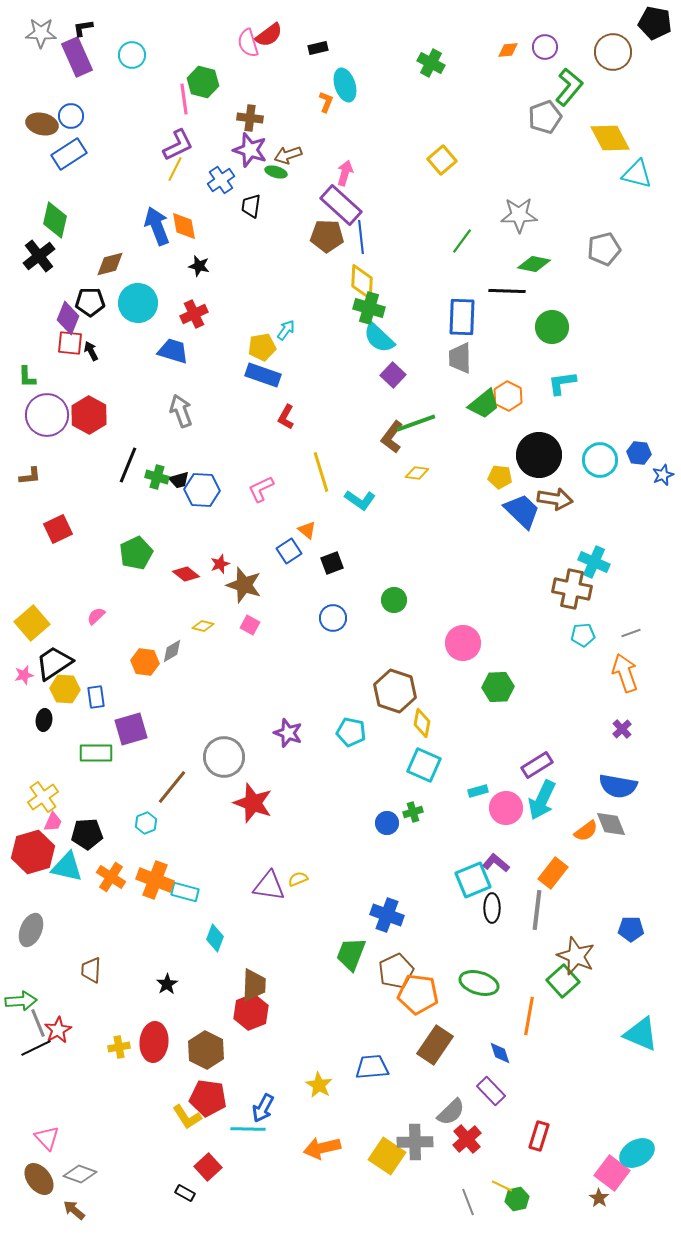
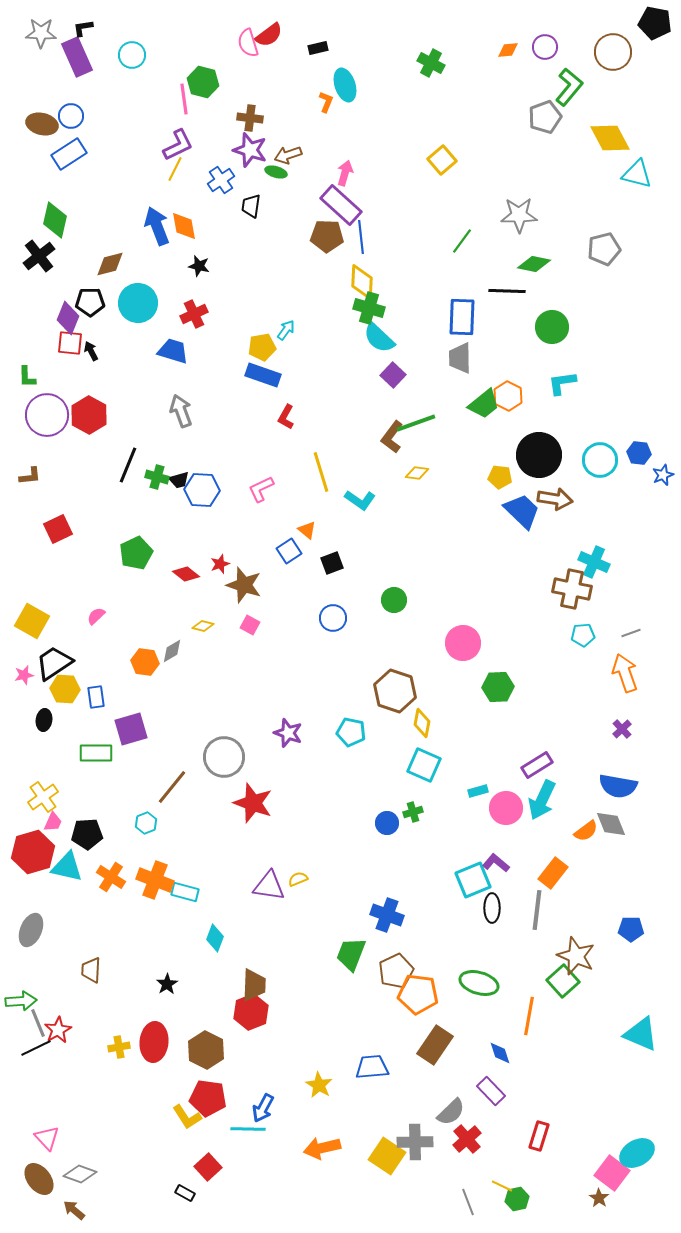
yellow square at (32, 623): moved 2 px up; rotated 20 degrees counterclockwise
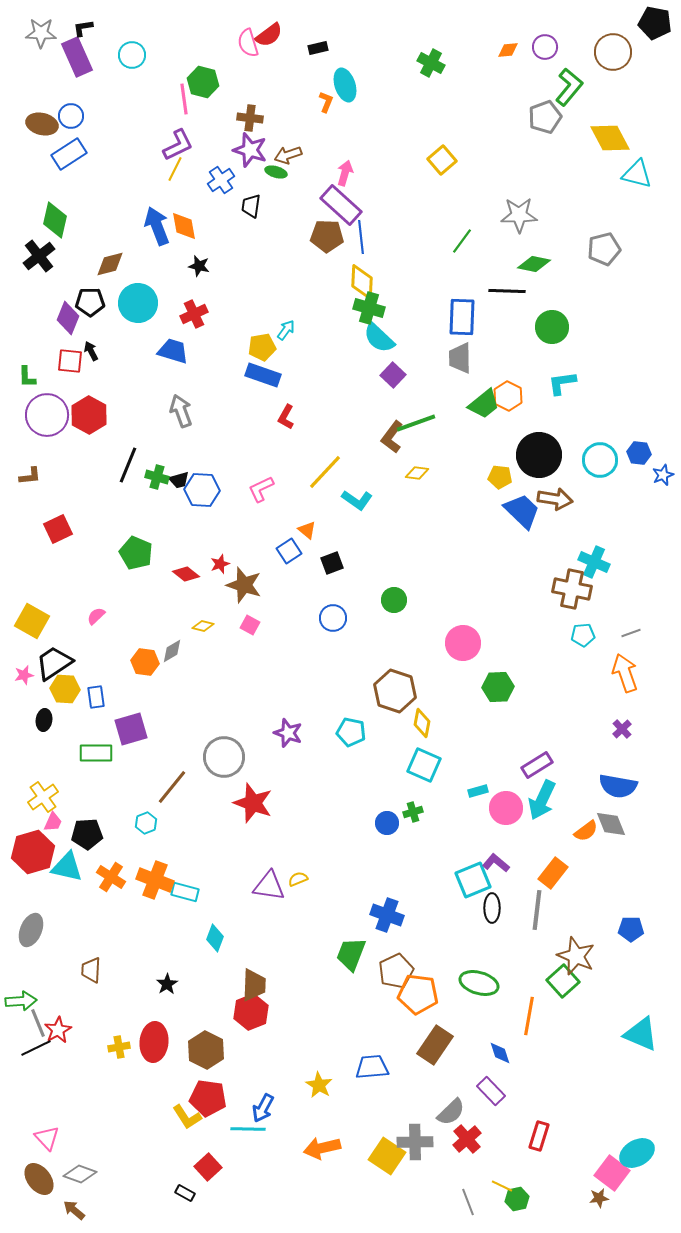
red square at (70, 343): moved 18 px down
yellow line at (321, 472): moved 4 px right; rotated 60 degrees clockwise
cyan L-shape at (360, 500): moved 3 px left
green pentagon at (136, 553): rotated 24 degrees counterclockwise
brown star at (599, 1198): rotated 30 degrees clockwise
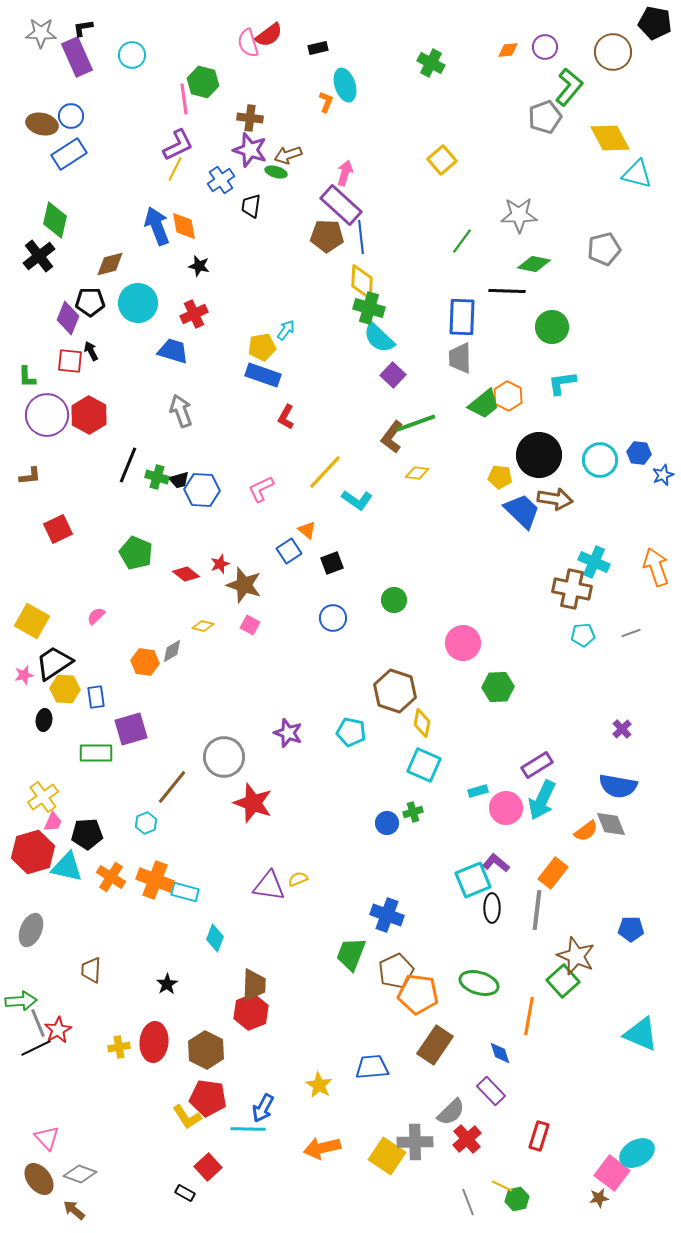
orange arrow at (625, 673): moved 31 px right, 106 px up
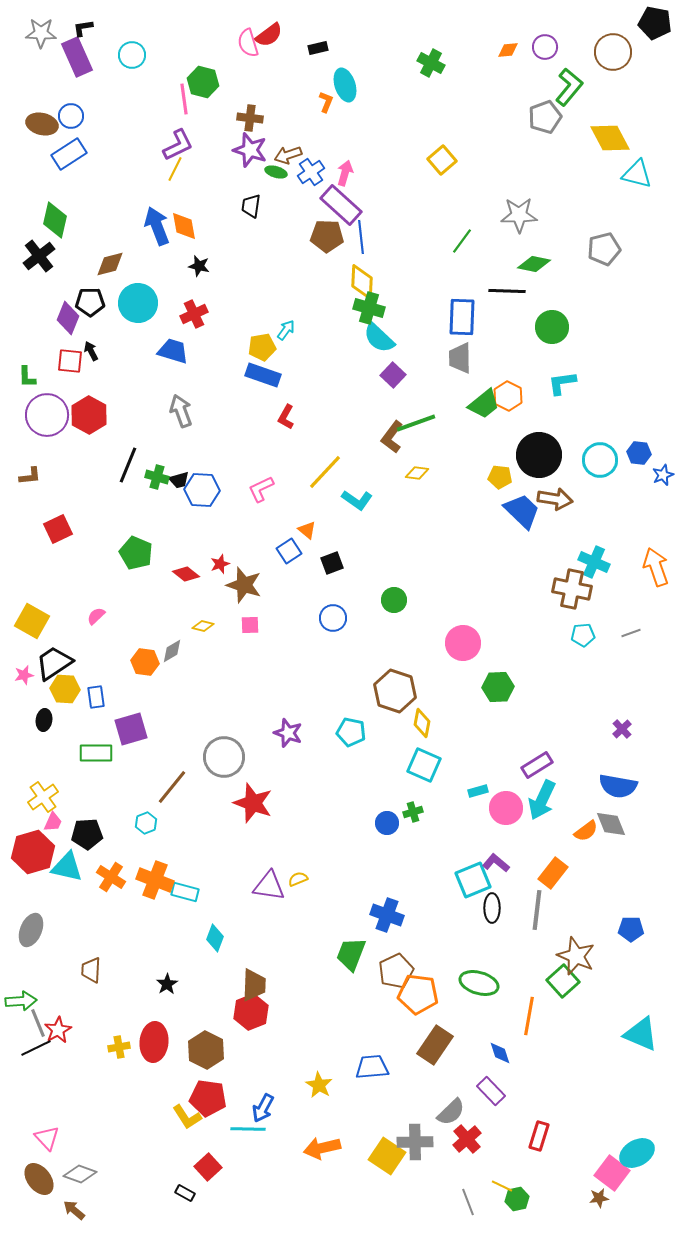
blue cross at (221, 180): moved 90 px right, 8 px up
pink square at (250, 625): rotated 30 degrees counterclockwise
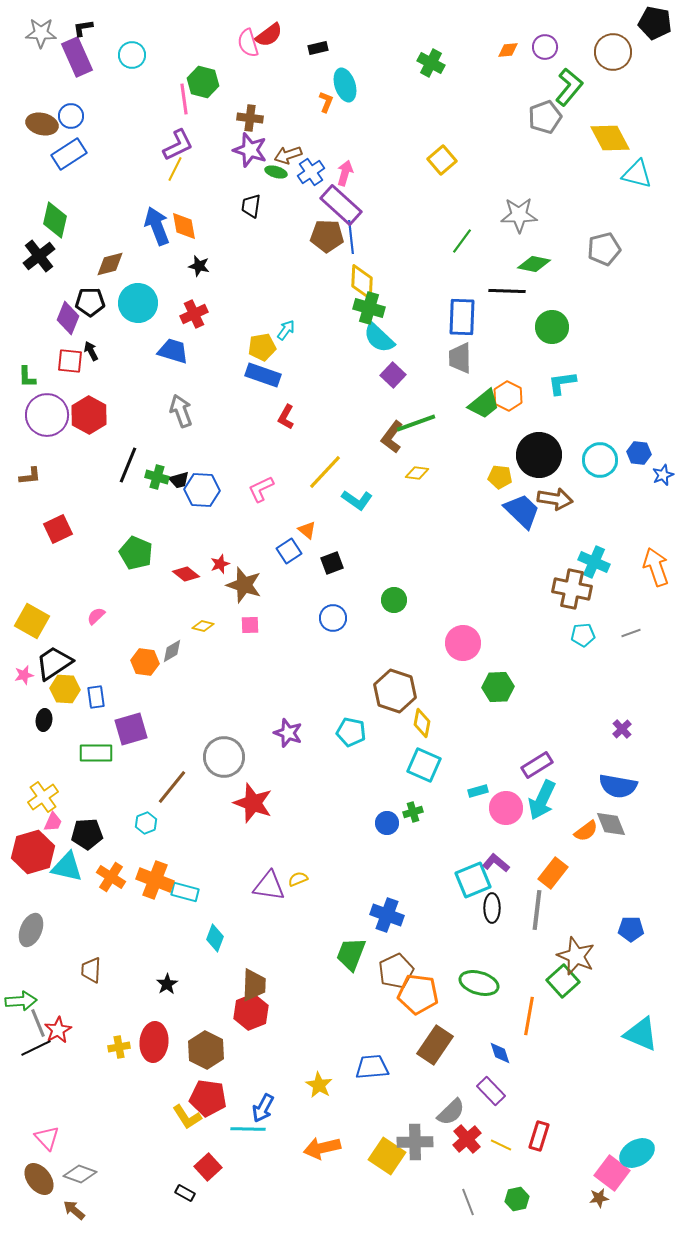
blue line at (361, 237): moved 10 px left
yellow line at (502, 1186): moved 1 px left, 41 px up
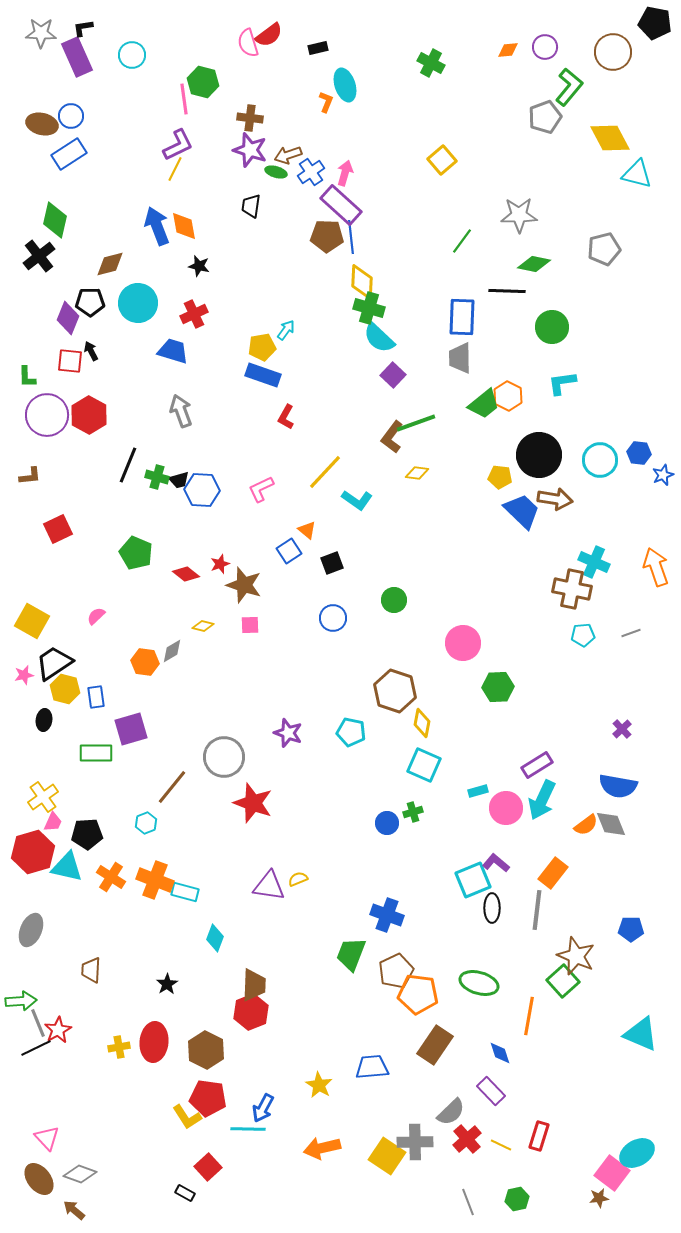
yellow hexagon at (65, 689): rotated 12 degrees clockwise
orange semicircle at (586, 831): moved 6 px up
